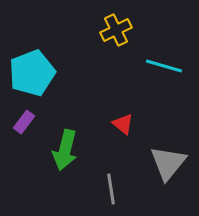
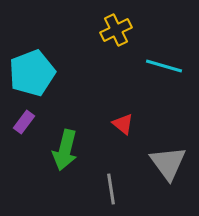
gray triangle: rotated 15 degrees counterclockwise
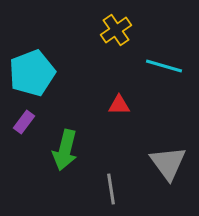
yellow cross: rotated 8 degrees counterclockwise
red triangle: moved 4 px left, 19 px up; rotated 40 degrees counterclockwise
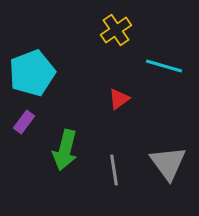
red triangle: moved 6 px up; rotated 35 degrees counterclockwise
gray line: moved 3 px right, 19 px up
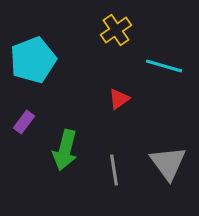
cyan pentagon: moved 1 px right, 13 px up
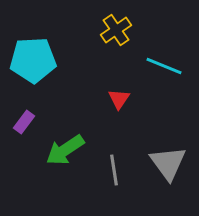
cyan pentagon: rotated 18 degrees clockwise
cyan line: rotated 6 degrees clockwise
red triangle: rotated 20 degrees counterclockwise
green arrow: rotated 42 degrees clockwise
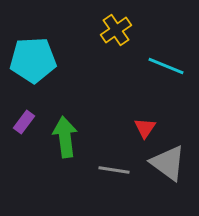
cyan line: moved 2 px right
red triangle: moved 26 px right, 29 px down
green arrow: moved 13 px up; rotated 117 degrees clockwise
gray triangle: rotated 18 degrees counterclockwise
gray line: rotated 72 degrees counterclockwise
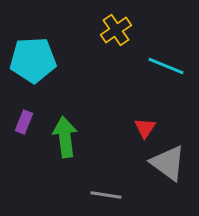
purple rectangle: rotated 15 degrees counterclockwise
gray line: moved 8 px left, 25 px down
